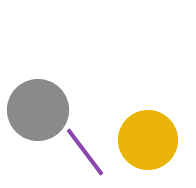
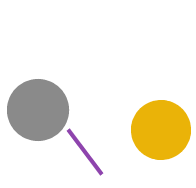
yellow circle: moved 13 px right, 10 px up
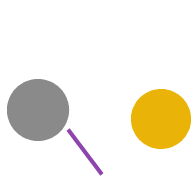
yellow circle: moved 11 px up
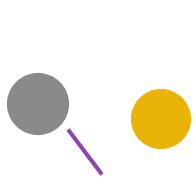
gray circle: moved 6 px up
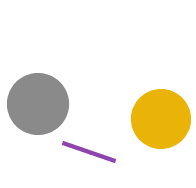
purple line: moved 4 px right; rotated 34 degrees counterclockwise
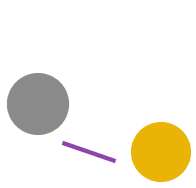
yellow circle: moved 33 px down
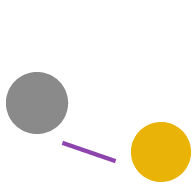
gray circle: moved 1 px left, 1 px up
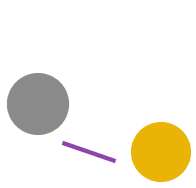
gray circle: moved 1 px right, 1 px down
